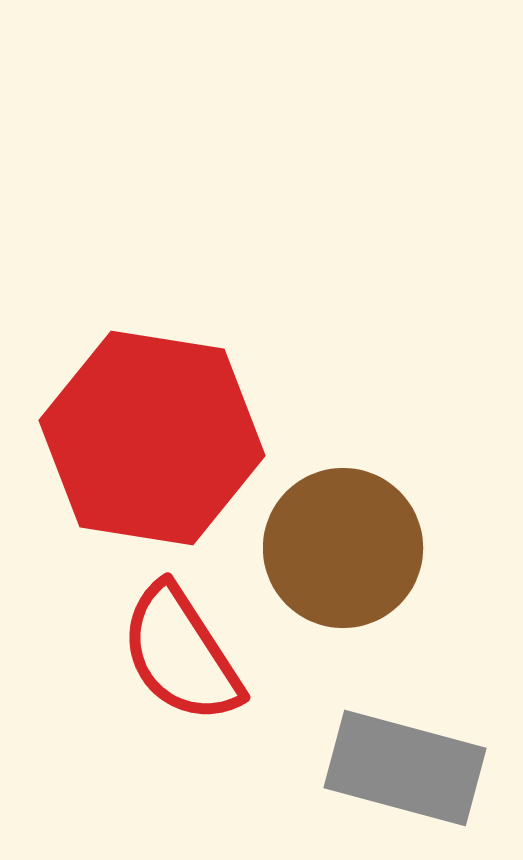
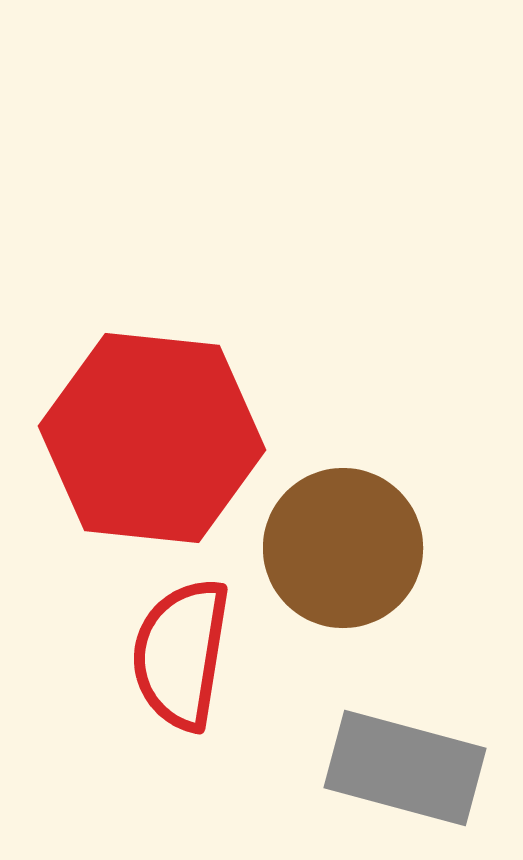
red hexagon: rotated 3 degrees counterclockwise
red semicircle: rotated 42 degrees clockwise
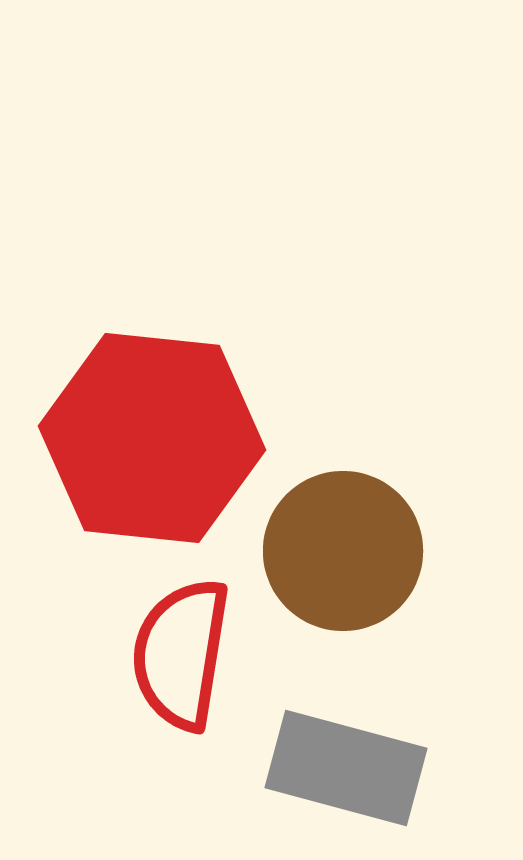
brown circle: moved 3 px down
gray rectangle: moved 59 px left
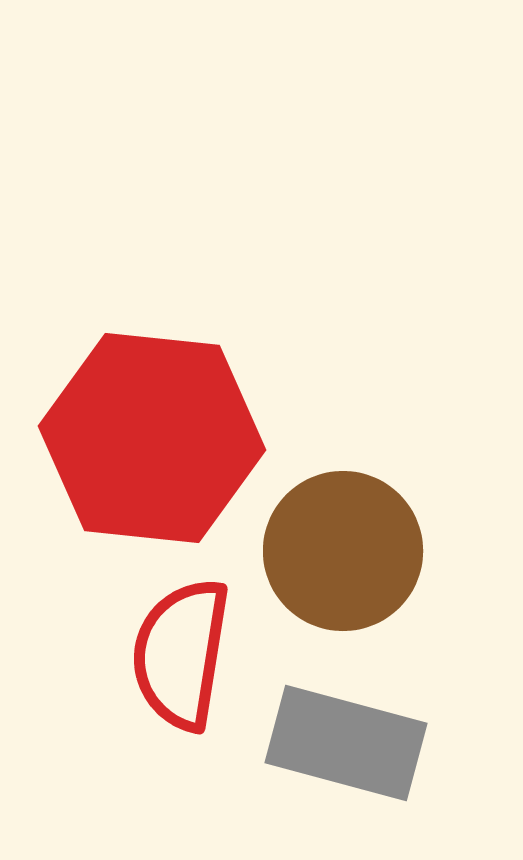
gray rectangle: moved 25 px up
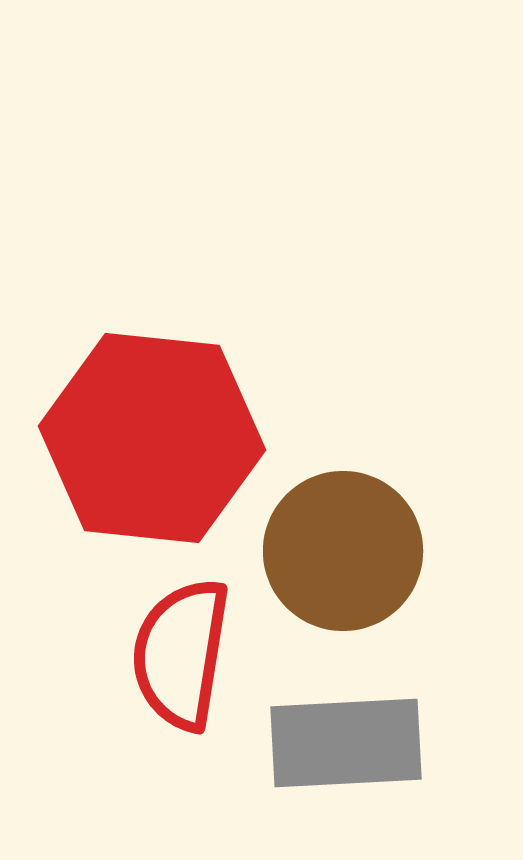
gray rectangle: rotated 18 degrees counterclockwise
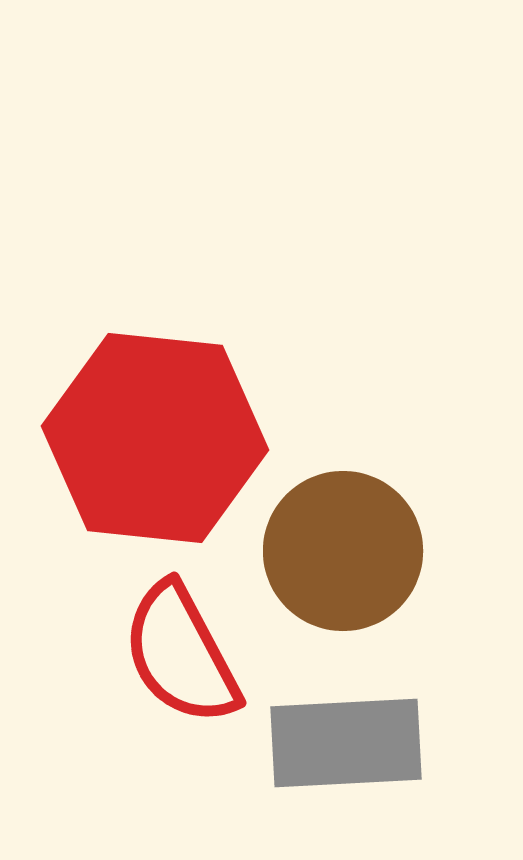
red hexagon: moved 3 px right
red semicircle: rotated 37 degrees counterclockwise
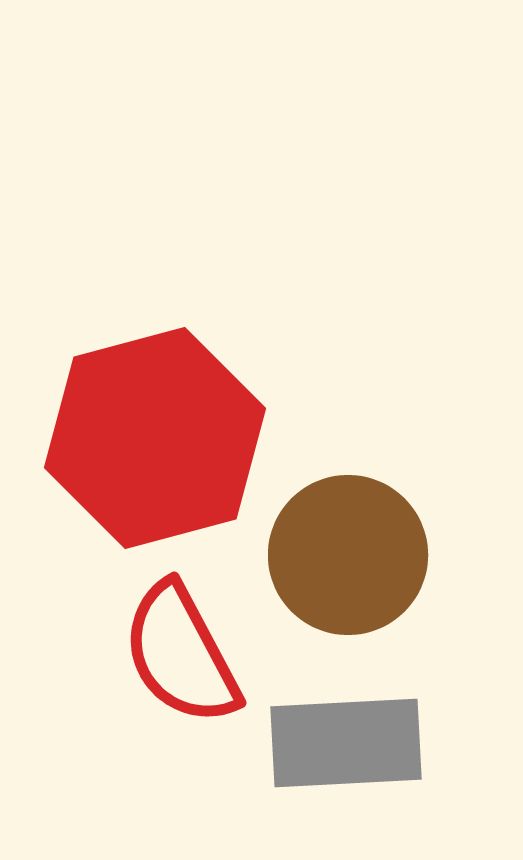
red hexagon: rotated 21 degrees counterclockwise
brown circle: moved 5 px right, 4 px down
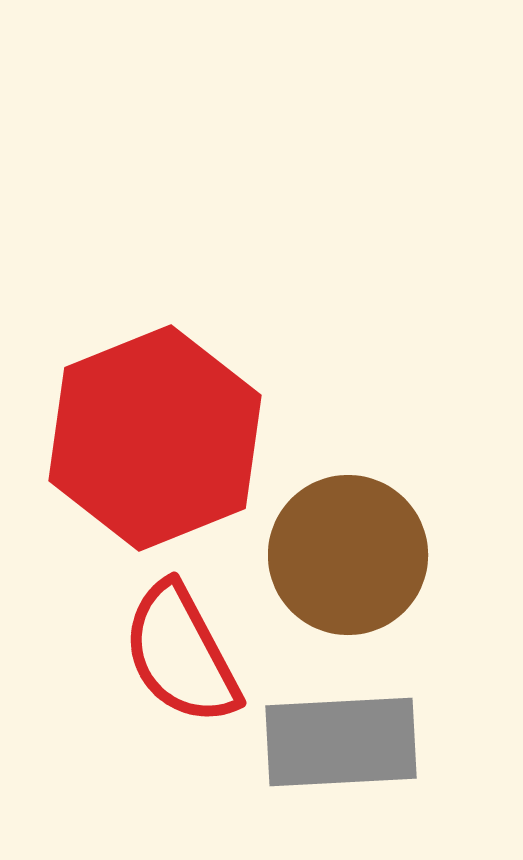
red hexagon: rotated 7 degrees counterclockwise
gray rectangle: moved 5 px left, 1 px up
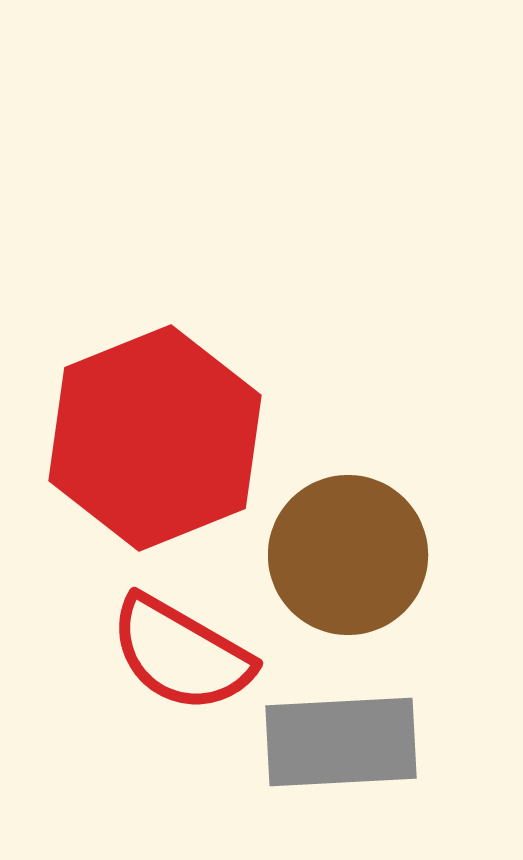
red semicircle: rotated 32 degrees counterclockwise
